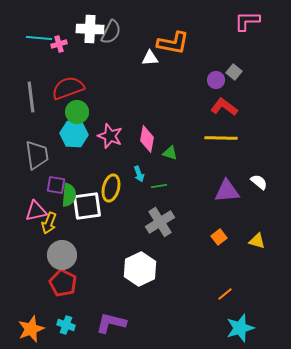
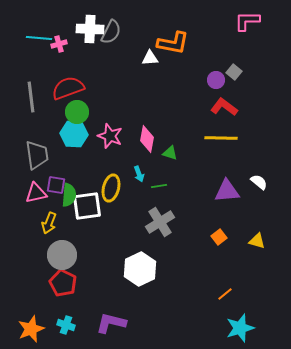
pink triangle: moved 18 px up
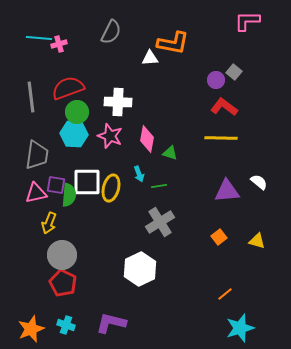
white cross: moved 28 px right, 73 px down
gray trapezoid: rotated 16 degrees clockwise
white square: moved 24 px up; rotated 8 degrees clockwise
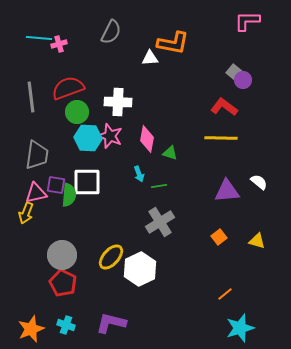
purple circle: moved 27 px right
cyan hexagon: moved 14 px right, 4 px down
yellow ellipse: moved 69 px down; rotated 28 degrees clockwise
yellow arrow: moved 23 px left, 10 px up
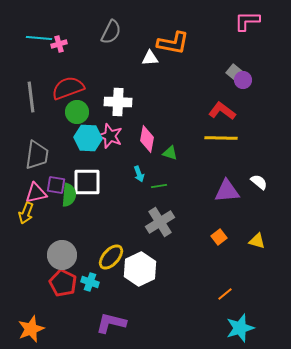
red L-shape: moved 2 px left, 4 px down
cyan cross: moved 24 px right, 43 px up
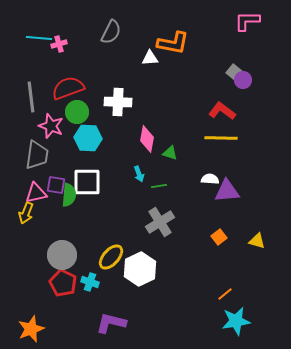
pink star: moved 59 px left, 10 px up
white semicircle: moved 49 px left, 3 px up; rotated 36 degrees counterclockwise
cyan star: moved 4 px left, 7 px up; rotated 8 degrees clockwise
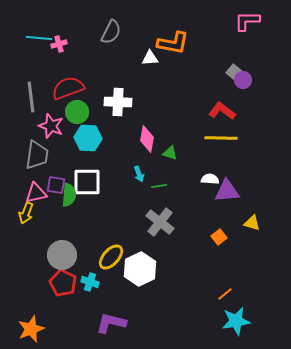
gray cross: rotated 20 degrees counterclockwise
yellow triangle: moved 5 px left, 18 px up
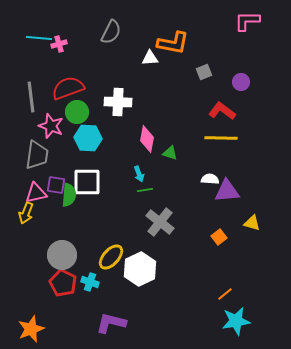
gray square: moved 30 px left; rotated 28 degrees clockwise
purple circle: moved 2 px left, 2 px down
green line: moved 14 px left, 4 px down
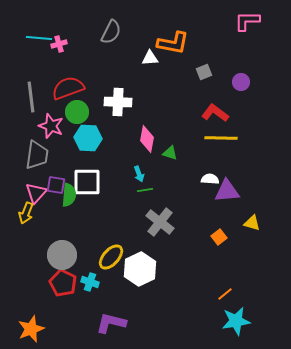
red L-shape: moved 7 px left, 2 px down
pink triangle: rotated 35 degrees counterclockwise
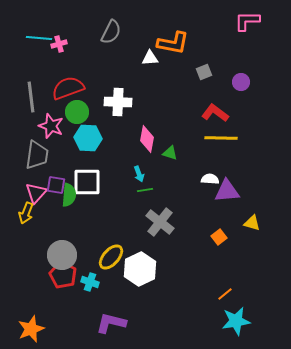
red pentagon: moved 8 px up
